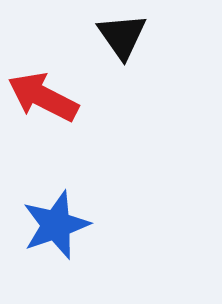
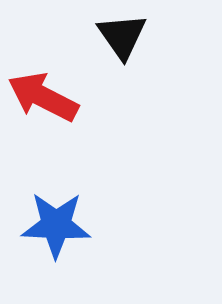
blue star: rotated 22 degrees clockwise
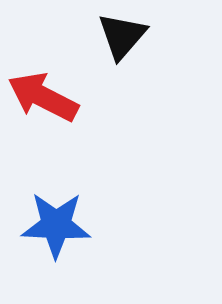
black triangle: rotated 16 degrees clockwise
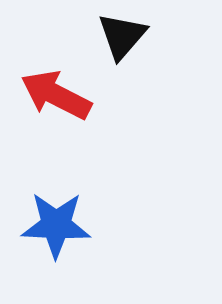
red arrow: moved 13 px right, 2 px up
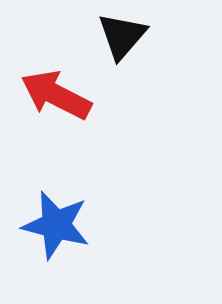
blue star: rotated 12 degrees clockwise
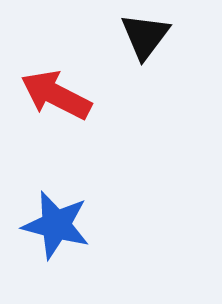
black triangle: moved 23 px right; rotated 4 degrees counterclockwise
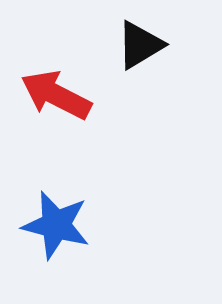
black triangle: moved 5 px left, 9 px down; rotated 22 degrees clockwise
